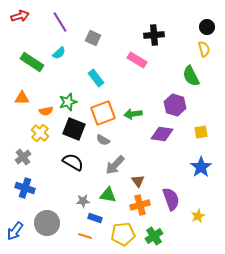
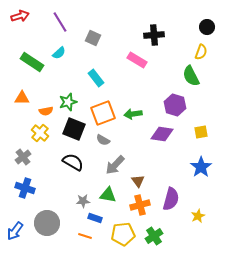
yellow semicircle: moved 3 px left, 3 px down; rotated 35 degrees clockwise
purple semicircle: rotated 35 degrees clockwise
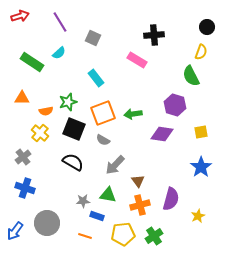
blue rectangle: moved 2 px right, 2 px up
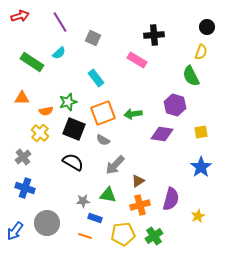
brown triangle: rotated 32 degrees clockwise
blue rectangle: moved 2 px left, 2 px down
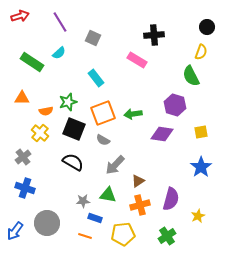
green cross: moved 13 px right
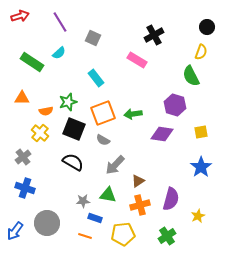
black cross: rotated 24 degrees counterclockwise
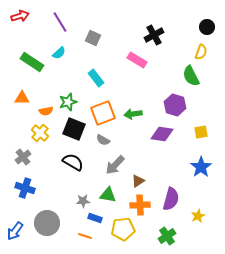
orange cross: rotated 12 degrees clockwise
yellow pentagon: moved 5 px up
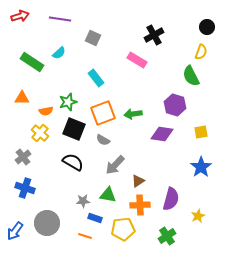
purple line: moved 3 px up; rotated 50 degrees counterclockwise
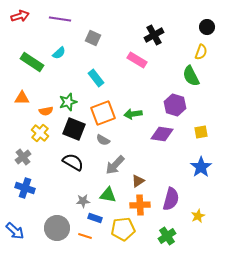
gray circle: moved 10 px right, 5 px down
blue arrow: rotated 84 degrees counterclockwise
